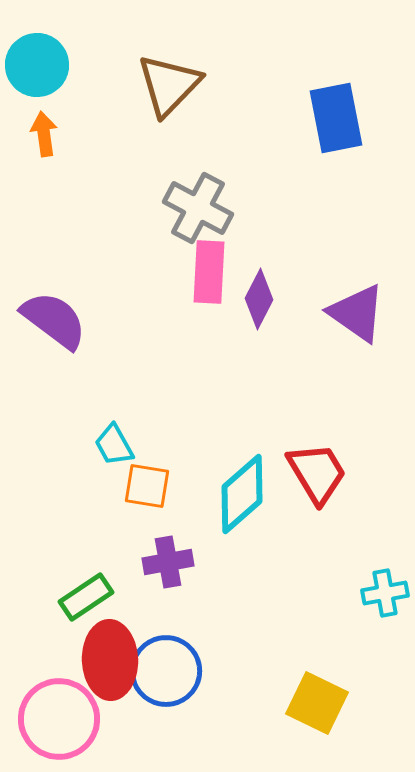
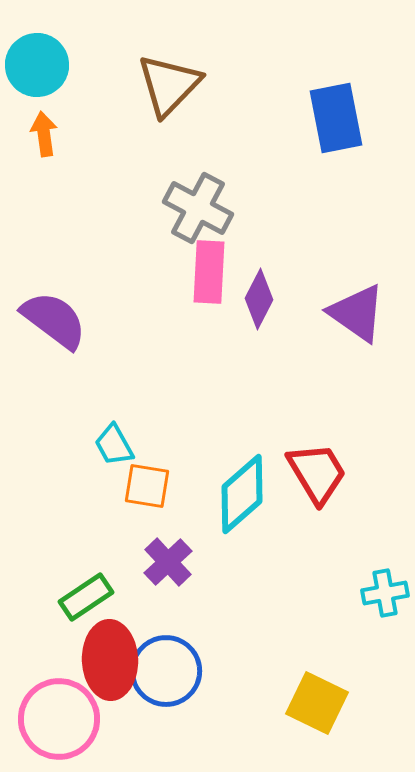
purple cross: rotated 33 degrees counterclockwise
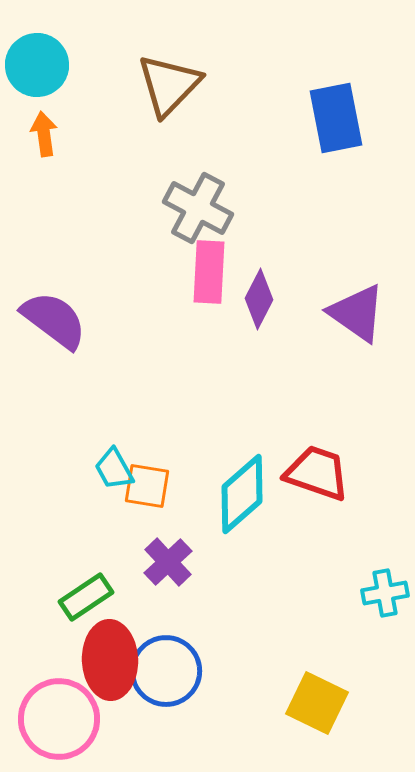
cyan trapezoid: moved 24 px down
red trapezoid: rotated 40 degrees counterclockwise
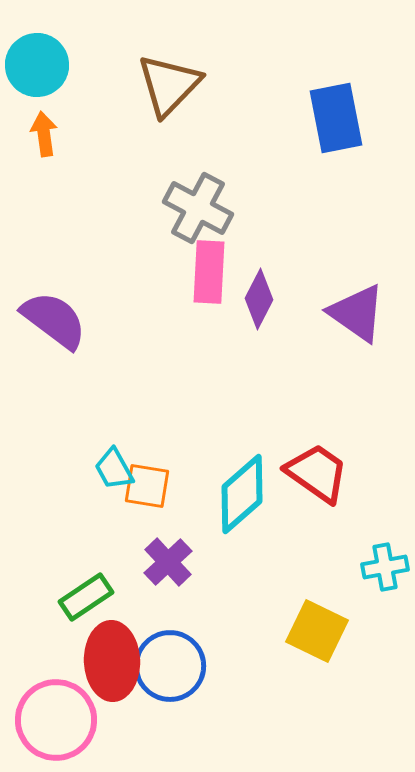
red trapezoid: rotated 16 degrees clockwise
cyan cross: moved 26 px up
red ellipse: moved 2 px right, 1 px down
blue circle: moved 4 px right, 5 px up
yellow square: moved 72 px up
pink circle: moved 3 px left, 1 px down
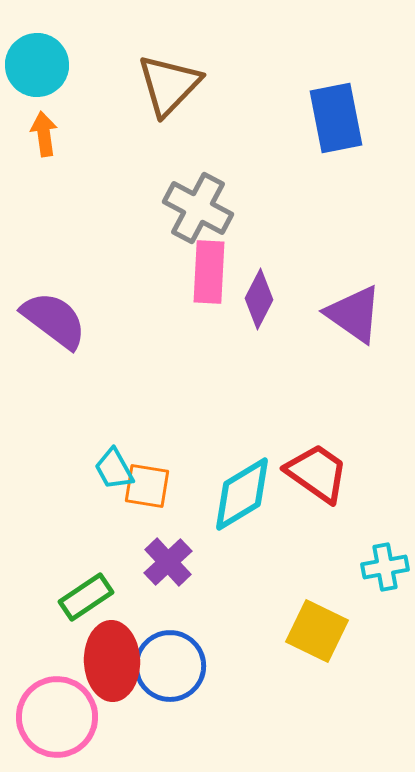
purple triangle: moved 3 px left, 1 px down
cyan diamond: rotated 10 degrees clockwise
pink circle: moved 1 px right, 3 px up
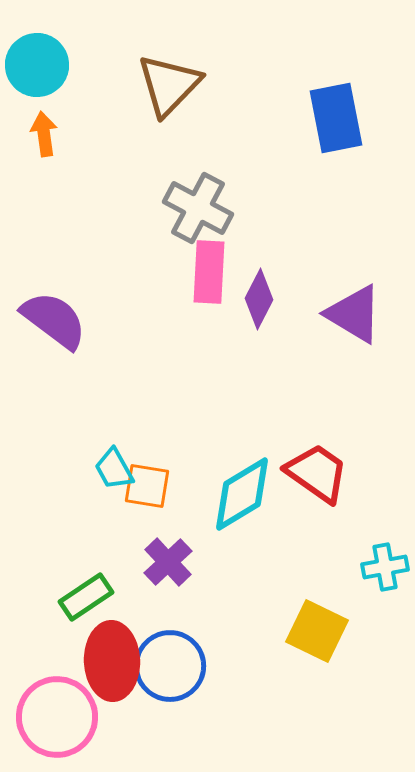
purple triangle: rotated 4 degrees counterclockwise
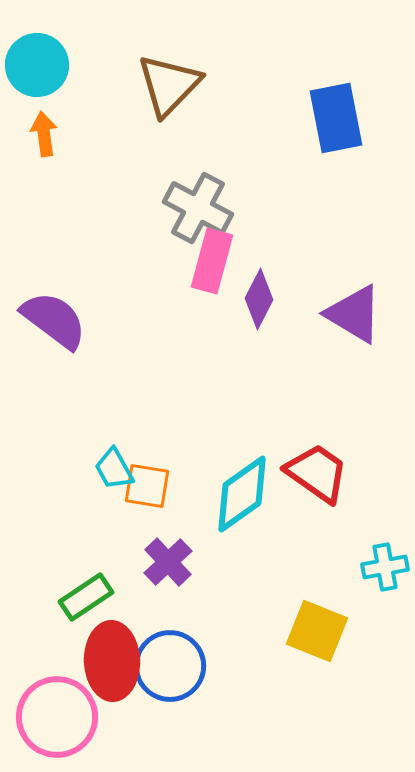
pink rectangle: moved 3 px right, 11 px up; rotated 12 degrees clockwise
cyan diamond: rotated 4 degrees counterclockwise
yellow square: rotated 4 degrees counterclockwise
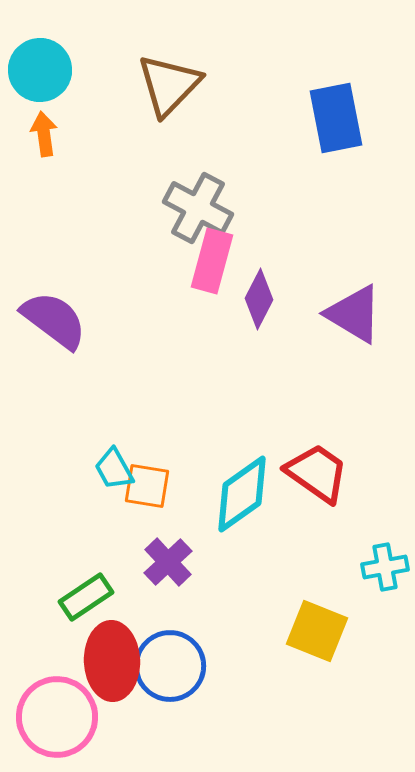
cyan circle: moved 3 px right, 5 px down
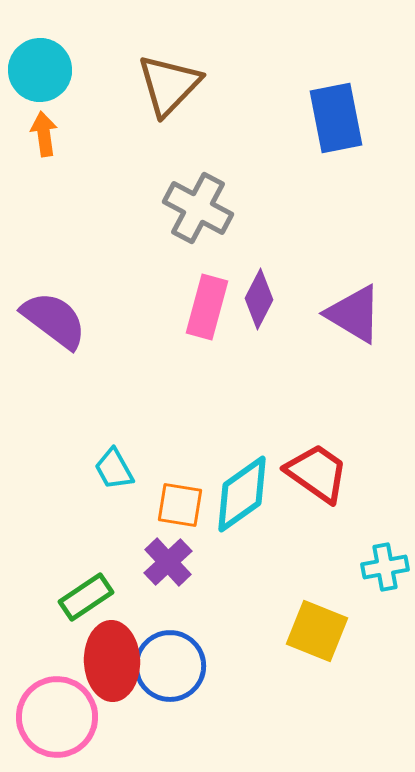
pink rectangle: moved 5 px left, 46 px down
orange square: moved 33 px right, 19 px down
